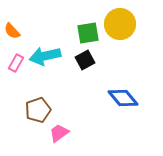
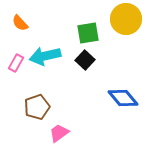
yellow circle: moved 6 px right, 5 px up
orange semicircle: moved 8 px right, 8 px up
black square: rotated 18 degrees counterclockwise
brown pentagon: moved 1 px left, 3 px up
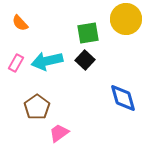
cyan arrow: moved 2 px right, 5 px down
blue diamond: rotated 24 degrees clockwise
brown pentagon: rotated 15 degrees counterclockwise
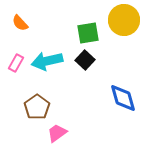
yellow circle: moved 2 px left, 1 px down
pink trapezoid: moved 2 px left
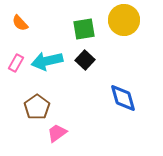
green square: moved 4 px left, 4 px up
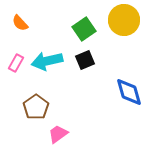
green square: rotated 25 degrees counterclockwise
black square: rotated 24 degrees clockwise
blue diamond: moved 6 px right, 6 px up
brown pentagon: moved 1 px left
pink trapezoid: moved 1 px right, 1 px down
